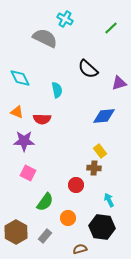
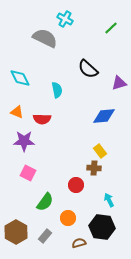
brown semicircle: moved 1 px left, 6 px up
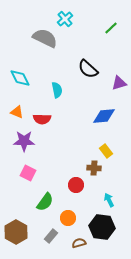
cyan cross: rotated 21 degrees clockwise
yellow rectangle: moved 6 px right
gray rectangle: moved 6 px right
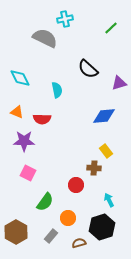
cyan cross: rotated 28 degrees clockwise
black hexagon: rotated 25 degrees counterclockwise
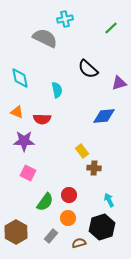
cyan diamond: rotated 15 degrees clockwise
yellow rectangle: moved 24 px left
red circle: moved 7 px left, 10 px down
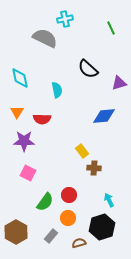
green line: rotated 72 degrees counterclockwise
orange triangle: rotated 40 degrees clockwise
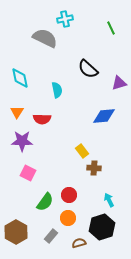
purple star: moved 2 px left
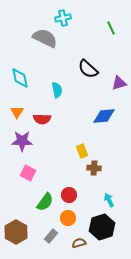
cyan cross: moved 2 px left, 1 px up
yellow rectangle: rotated 16 degrees clockwise
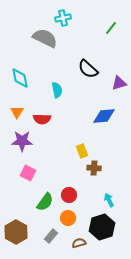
green line: rotated 64 degrees clockwise
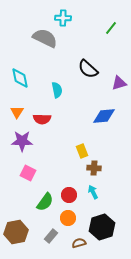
cyan cross: rotated 14 degrees clockwise
cyan arrow: moved 16 px left, 8 px up
brown hexagon: rotated 20 degrees clockwise
